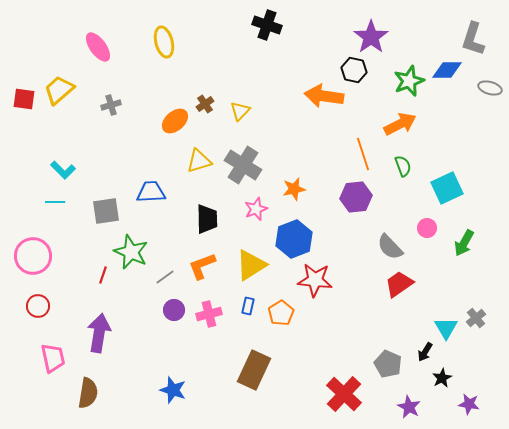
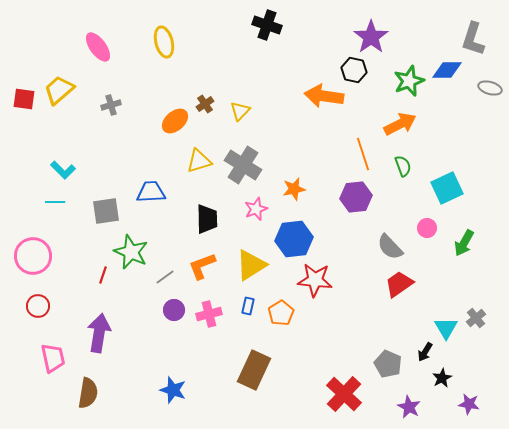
blue hexagon at (294, 239): rotated 15 degrees clockwise
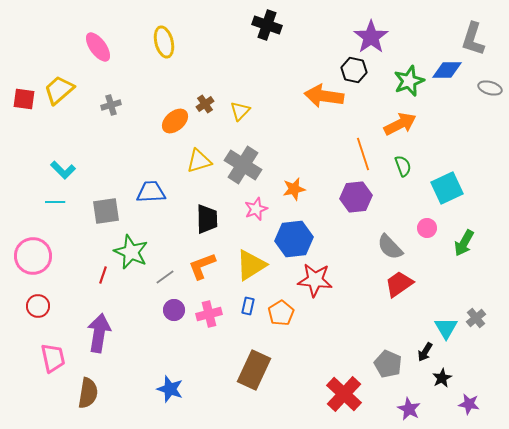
blue star at (173, 390): moved 3 px left, 1 px up
purple star at (409, 407): moved 2 px down
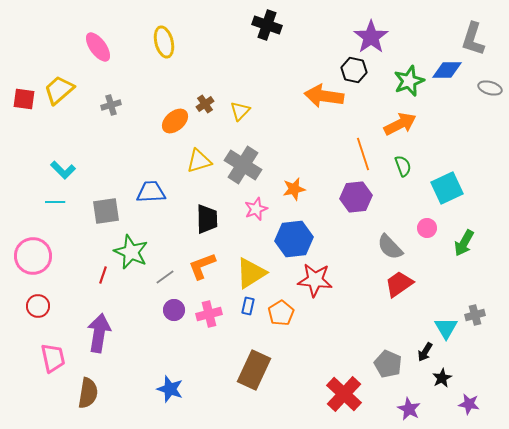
yellow triangle at (251, 265): moved 8 px down
gray cross at (476, 318): moved 1 px left, 3 px up; rotated 24 degrees clockwise
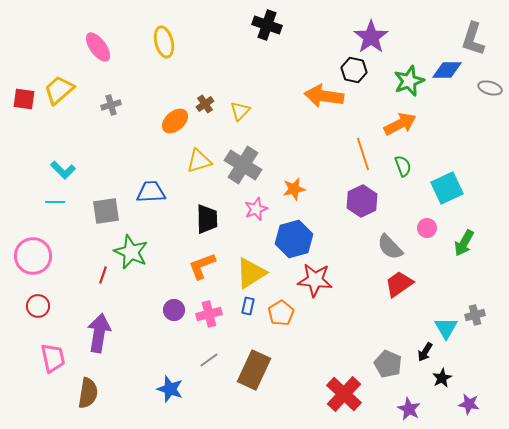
purple hexagon at (356, 197): moved 6 px right, 4 px down; rotated 20 degrees counterclockwise
blue hexagon at (294, 239): rotated 9 degrees counterclockwise
gray line at (165, 277): moved 44 px right, 83 px down
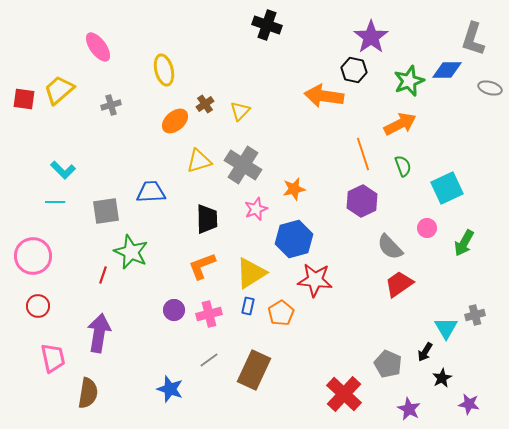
yellow ellipse at (164, 42): moved 28 px down
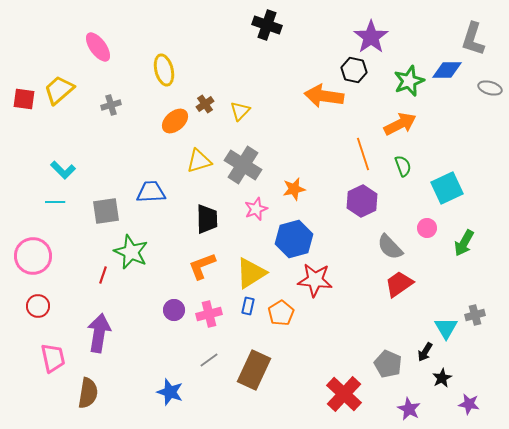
blue star at (170, 389): moved 3 px down
